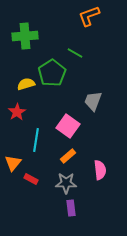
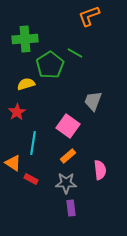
green cross: moved 3 px down
green pentagon: moved 2 px left, 8 px up
cyan line: moved 3 px left, 3 px down
orange triangle: rotated 36 degrees counterclockwise
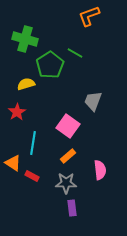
green cross: rotated 20 degrees clockwise
red rectangle: moved 1 px right, 3 px up
purple rectangle: moved 1 px right
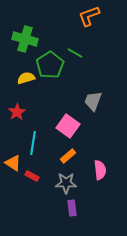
yellow semicircle: moved 6 px up
